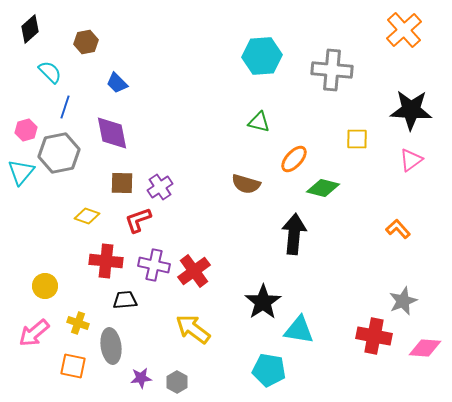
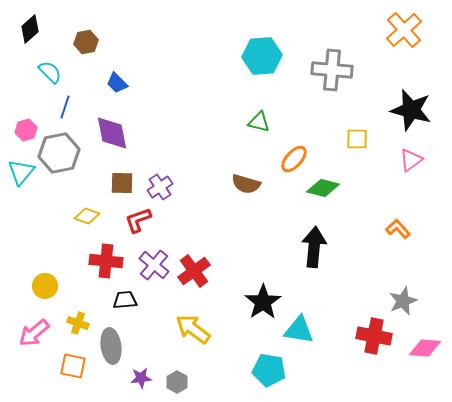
black star at (411, 110): rotated 12 degrees clockwise
black arrow at (294, 234): moved 20 px right, 13 px down
purple cross at (154, 265): rotated 28 degrees clockwise
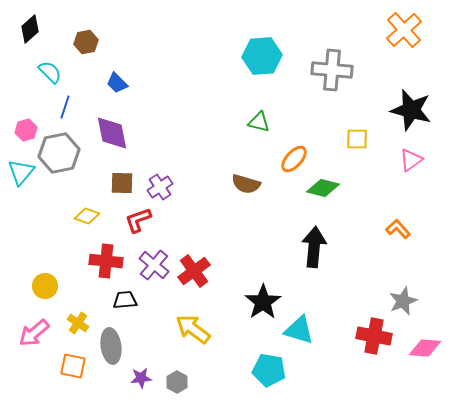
yellow cross at (78, 323): rotated 15 degrees clockwise
cyan triangle at (299, 330): rotated 8 degrees clockwise
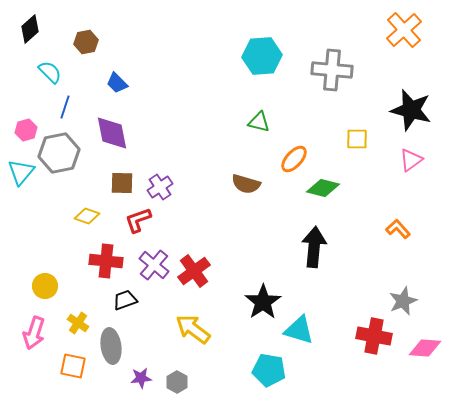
black trapezoid at (125, 300): rotated 15 degrees counterclockwise
pink arrow at (34, 333): rotated 32 degrees counterclockwise
